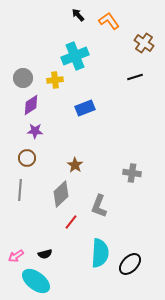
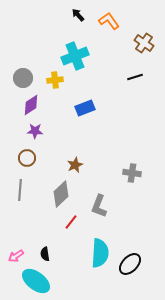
brown star: rotated 14 degrees clockwise
black semicircle: rotated 96 degrees clockwise
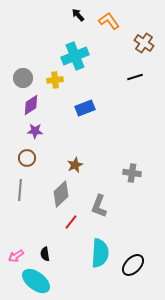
black ellipse: moved 3 px right, 1 px down
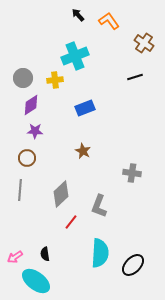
brown star: moved 8 px right, 14 px up; rotated 21 degrees counterclockwise
pink arrow: moved 1 px left, 1 px down
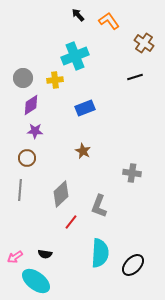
black semicircle: rotated 72 degrees counterclockwise
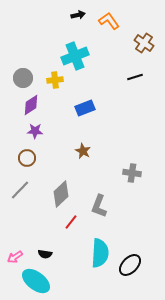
black arrow: rotated 120 degrees clockwise
gray line: rotated 40 degrees clockwise
black ellipse: moved 3 px left
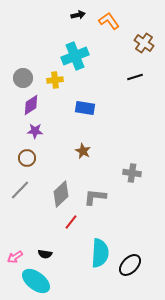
blue rectangle: rotated 30 degrees clockwise
gray L-shape: moved 4 px left, 9 px up; rotated 75 degrees clockwise
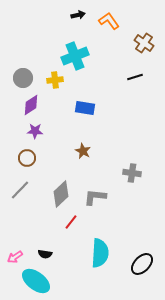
black ellipse: moved 12 px right, 1 px up
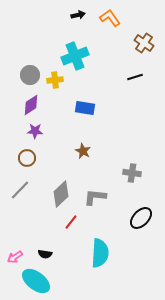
orange L-shape: moved 1 px right, 3 px up
gray circle: moved 7 px right, 3 px up
black ellipse: moved 1 px left, 46 px up
